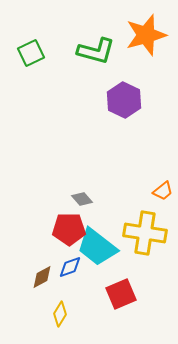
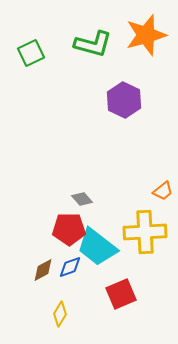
green L-shape: moved 3 px left, 7 px up
yellow cross: moved 1 px up; rotated 12 degrees counterclockwise
brown diamond: moved 1 px right, 7 px up
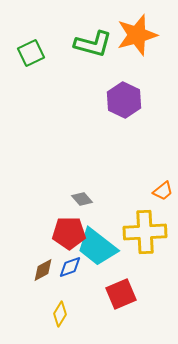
orange star: moved 9 px left
red pentagon: moved 4 px down
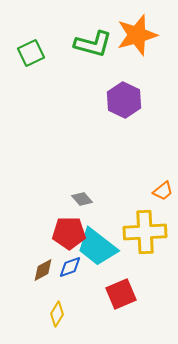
yellow diamond: moved 3 px left
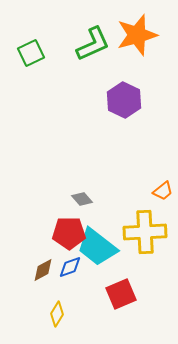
green L-shape: rotated 39 degrees counterclockwise
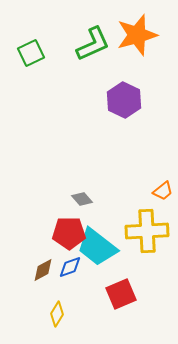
yellow cross: moved 2 px right, 1 px up
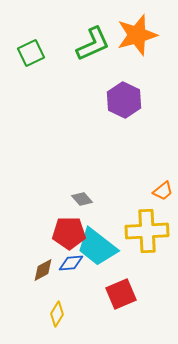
blue diamond: moved 1 px right, 4 px up; rotated 15 degrees clockwise
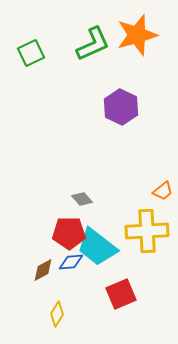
purple hexagon: moved 3 px left, 7 px down
blue diamond: moved 1 px up
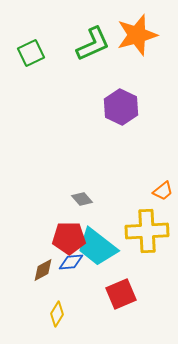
red pentagon: moved 5 px down
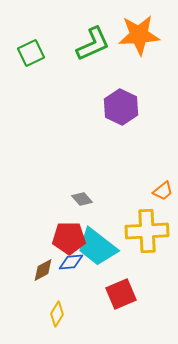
orange star: moved 2 px right; rotated 12 degrees clockwise
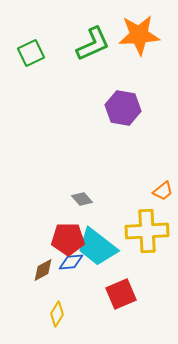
purple hexagon: moved 2 px right, 1 px down; rotated 16 degrees counterclockwise
red pentagon: moved 1 px left, 1 px down
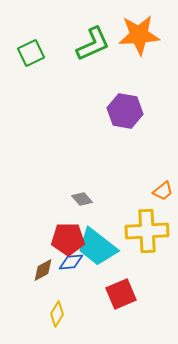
purple hexagon: moved 2 px right, 3 px down
